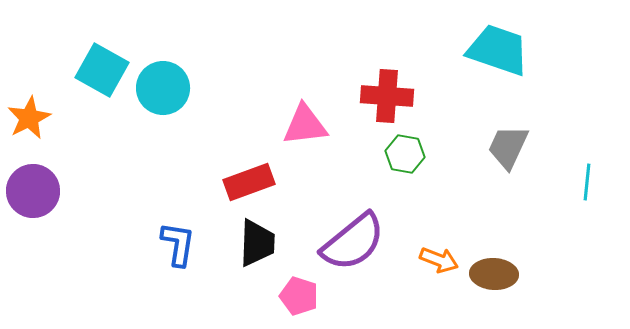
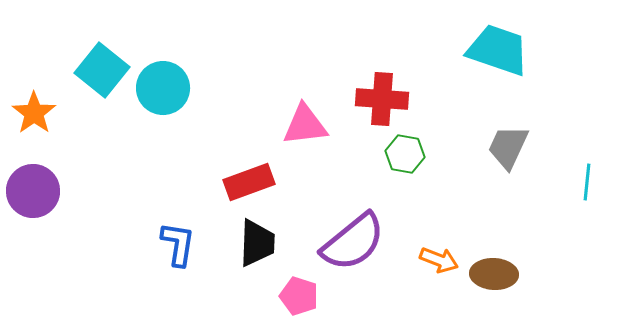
cyan square: rotated 10 degrees clockwise
red cross: moved 5 px left, 3 px down
orange star: moved 5 px right, 5 px up; rotated 9 degrees counterclockwise
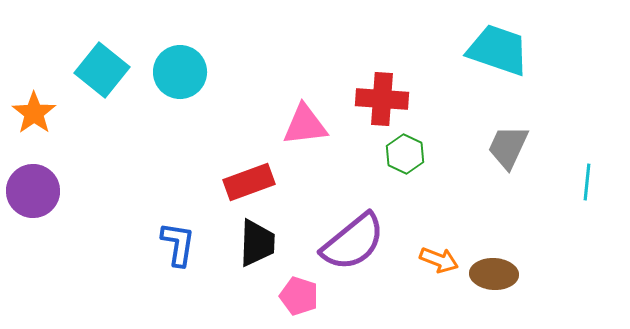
cyan circle: moved 17 px right, 16 px up
green hexagon: rotated 15 degrees clockwise
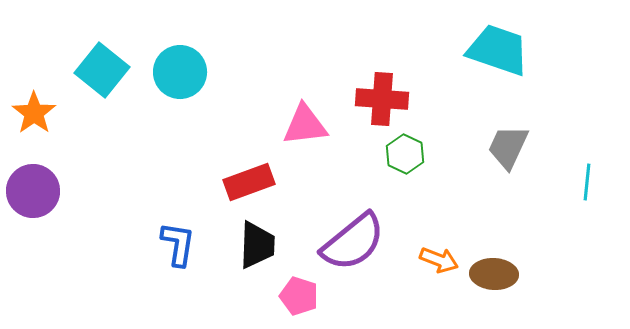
black trapezoid: moved 2 px down
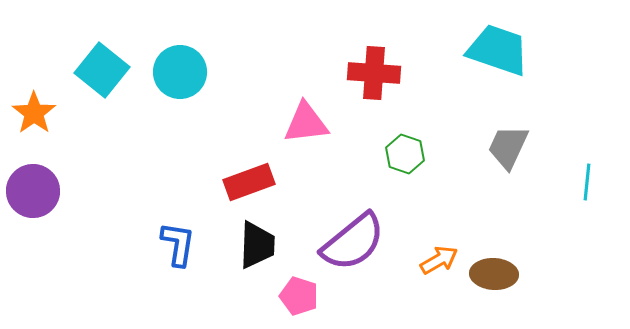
red cross: moved 8 px left, 26 px up
pink triangle: moved 1 px right, 2 px up
green hexagon: rotated 6 degrees counterclockwise
orange arrow: rotated 51 degrees counterclockwise
